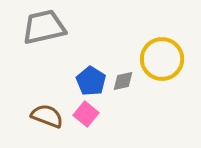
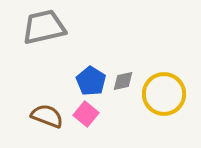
yellow circle: moved 2 px right, 35 px down
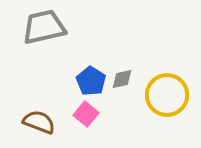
gray diamond: moved 1 px left, 2 px up
yellow circle: moved 3 px right, 1 px down
brown semicircle: moved 8 px left, 6 px down
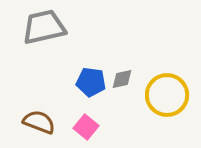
blue pentagon: moved 1 px down; rotated 24 degrees counterclockwise
pink square: moved 13 px down
